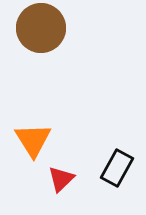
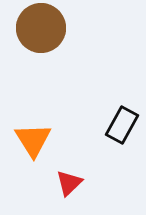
black rectangle: moved 5 px right, 43 px up
red triangle: moved 8 px right, 4 px down
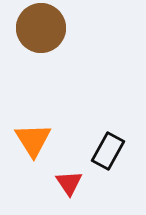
black rectangle: moved 14 px left, 26 px down
red triangle: rotated 20 degrees counterclockwise
